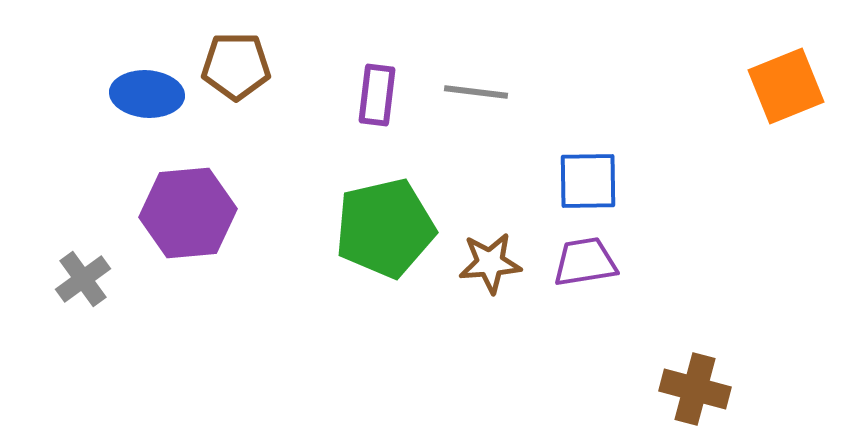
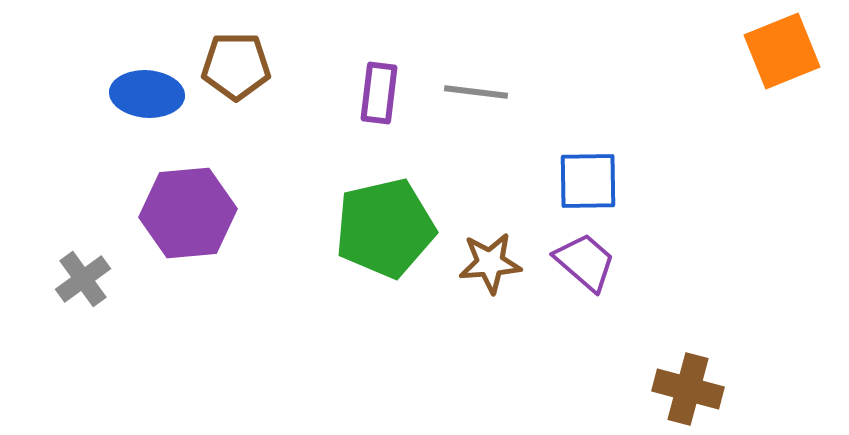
orange square: moved 4 px left, 35 px up
purple rectangle: moved 2 px right, 2 px up
purple trapezoid: rotated 50 degrees clockwise
brown cross: moved 7 px left
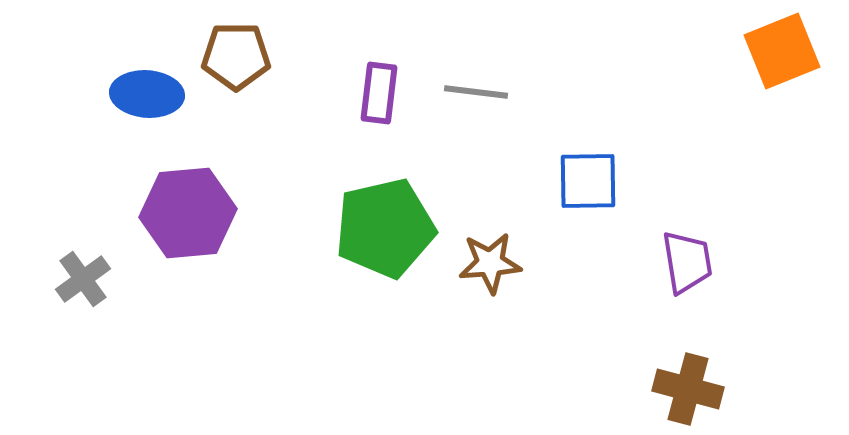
brown pentagon: moved 10 px up
purple trapezoid: moved 102 px right; rotated 40 degrees clockwise
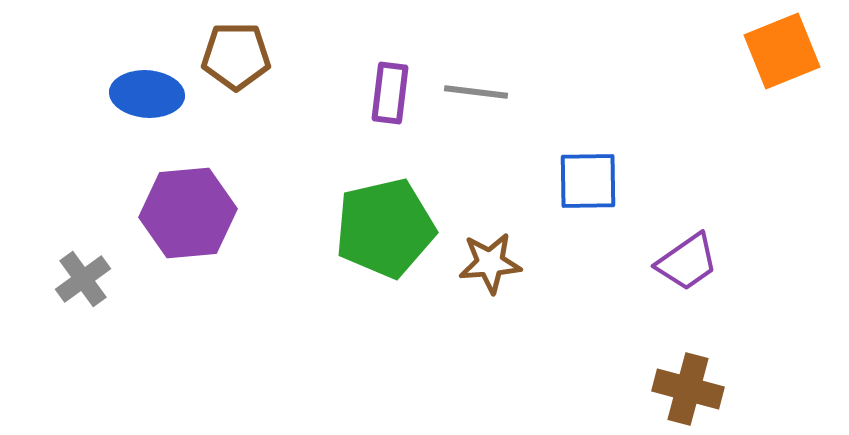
purple rectangle: moved 11 px right
purple trapezoid: rotated 64 degrees clockwise
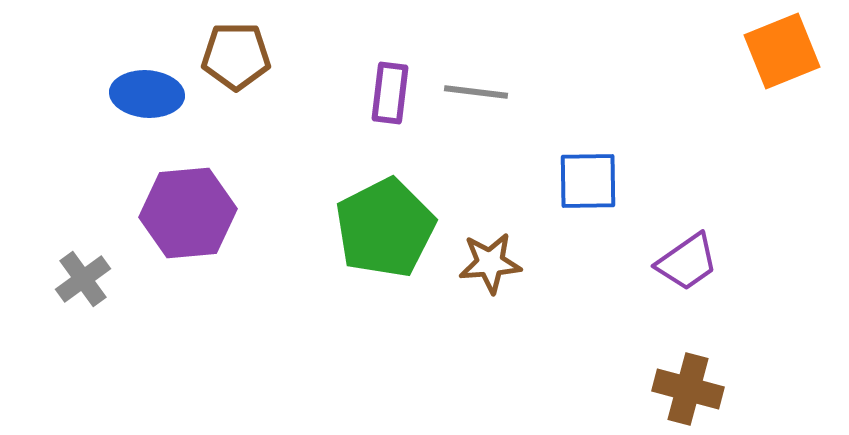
green pentagon: rotated 14 degrees counterclockwise
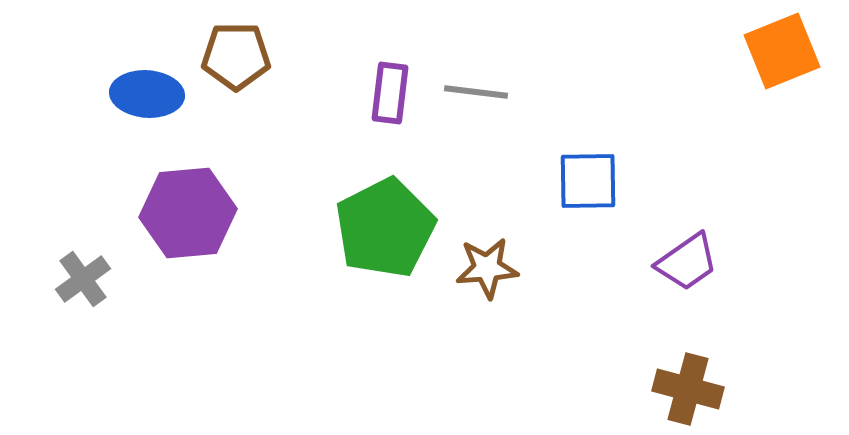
brown star: moved 3 px left, 5 px down
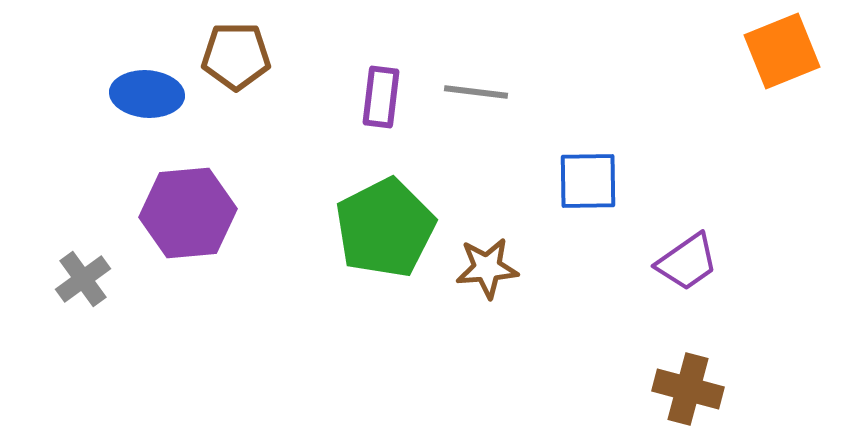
purple rectangle: moved 9 px left, 4 px down
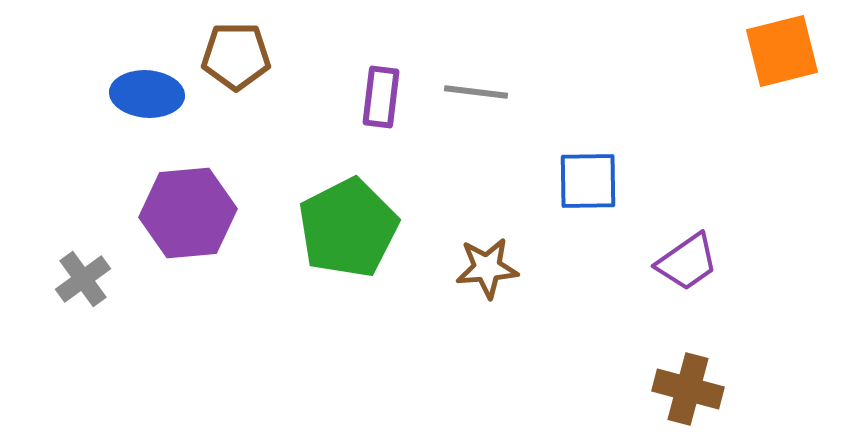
orange square: rotated 8 degrees clockwise
green pentagon: moved 37 px left
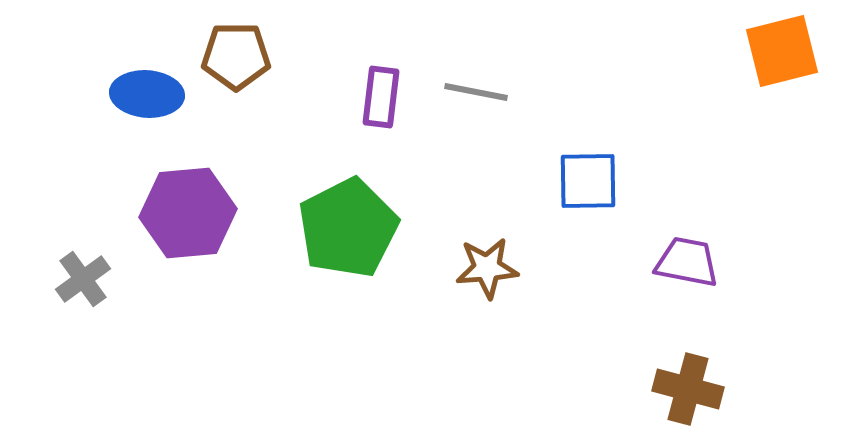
gray line: rotated 4 degrees clockwise
purple trapezoid: rotated 134 degrees counterclockwise
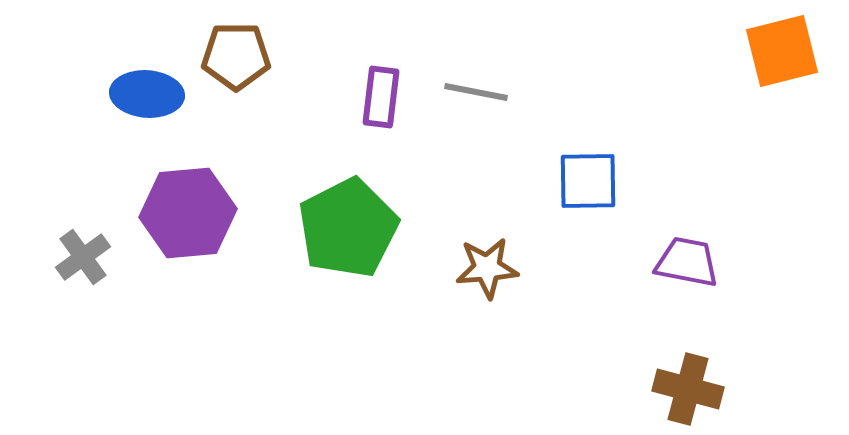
gray cross: moved 22 px up
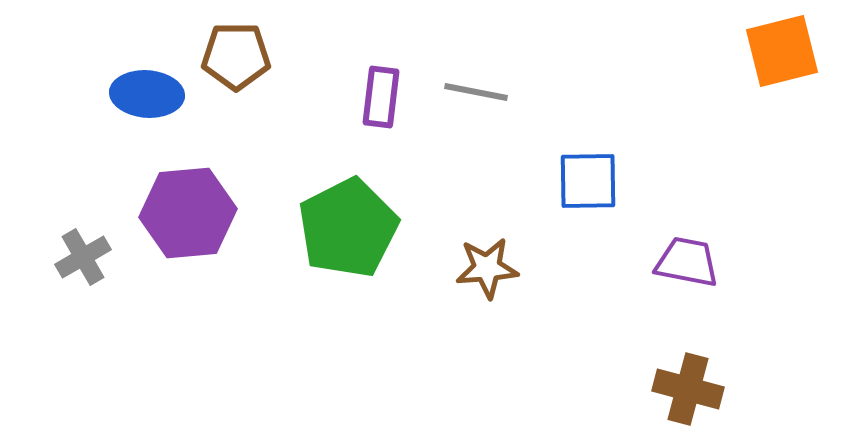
gray cross: rotated 6 degrees clockwise
